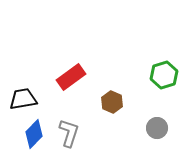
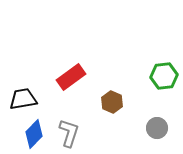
green hexagon: moved 1 px down; rotated 12 degrees clockwise
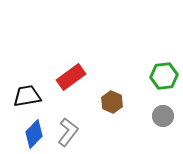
black trapezoid: moved 4 px right, 3 px up
gray circle: moved 6 px right, 12 px up
gray L-shape: moved 1 px left, 1 px up; rotated 20 degrees clockwise
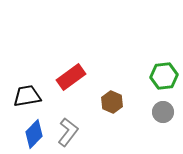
gray circle: moved 4 px up
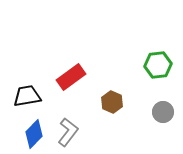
green hexagon: moved 6 px left, 11 px up
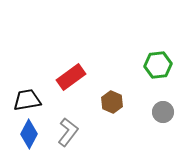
black trapezoid: moved 4 px down
blue diamond: moved 5 px left; rotated 16 degrees counterclockwise
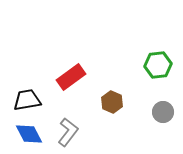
blue diamond: rotated 56 degrees counterclockwise
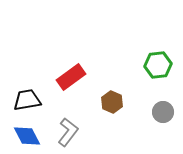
blue diamond: moved 2 px left, 2 px down
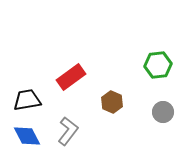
gray L-shape: moved 1 px up
